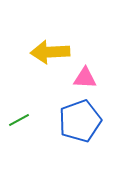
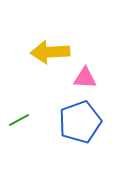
blue pentagon: moved 1 px down
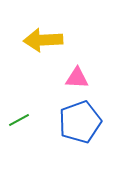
yellow arrow: moved 7 px left, 12 px up
pink triangle: moved 8 px left
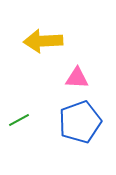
yellow arrow: moved 1 px down
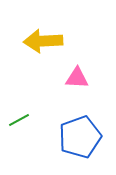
blue pentagon: moved 15 px down
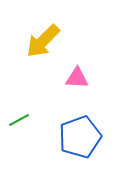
yellow arrow: rotated 42 degrees counterclockwise
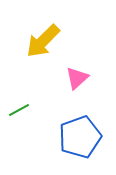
pink triangle: rotated 45 degrees counterclockwise
green line: moved 10 px up
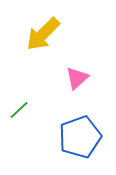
yellow arrow: moved 7 px up
green line: rotated 15 degrees counterclockwise
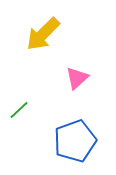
blue pentagon: moved 5 px left, 4 px down
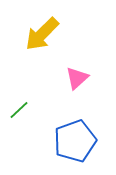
yellow arrow: moved 1 px left
